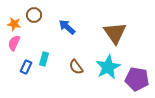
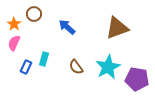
brown circle: moved 1 px up
orange star: rotated 24 degrees clockwise
brown triangle: moved 2 px right, 5 px up; rotated 45 degrees clockwise
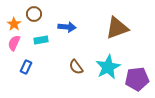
blue arrow: rotated 144 degrees clockwise
cyan rectangle: moved 3 px left, 19 px up; rotated 64 degrees clockwise
purple pentagon: rotated 15 degrees counterclockwise
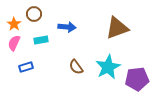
blue rectangle: rotated 48 degrees clockwise
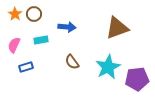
orange star: moved 1 px right, 10 px up
pink semicircle: moved 2 px down
brown semicircle: moved 4 px left, 5 px up
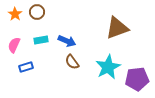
brown circle: moved 3 px right, 2 px up
blue arrow: moved 14 px down; rotated 18 degrees clockwise
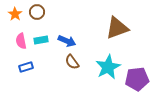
pink semicircle: moved 7 px right, 4 px up; rotated 35 degrees counterclockwise
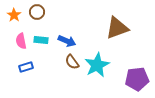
orange star: moved 1 px left, 1 px down
cyan rectangle: rotated 16 degrees clockwise
cyan star: moved 11 px left, 2 px up
